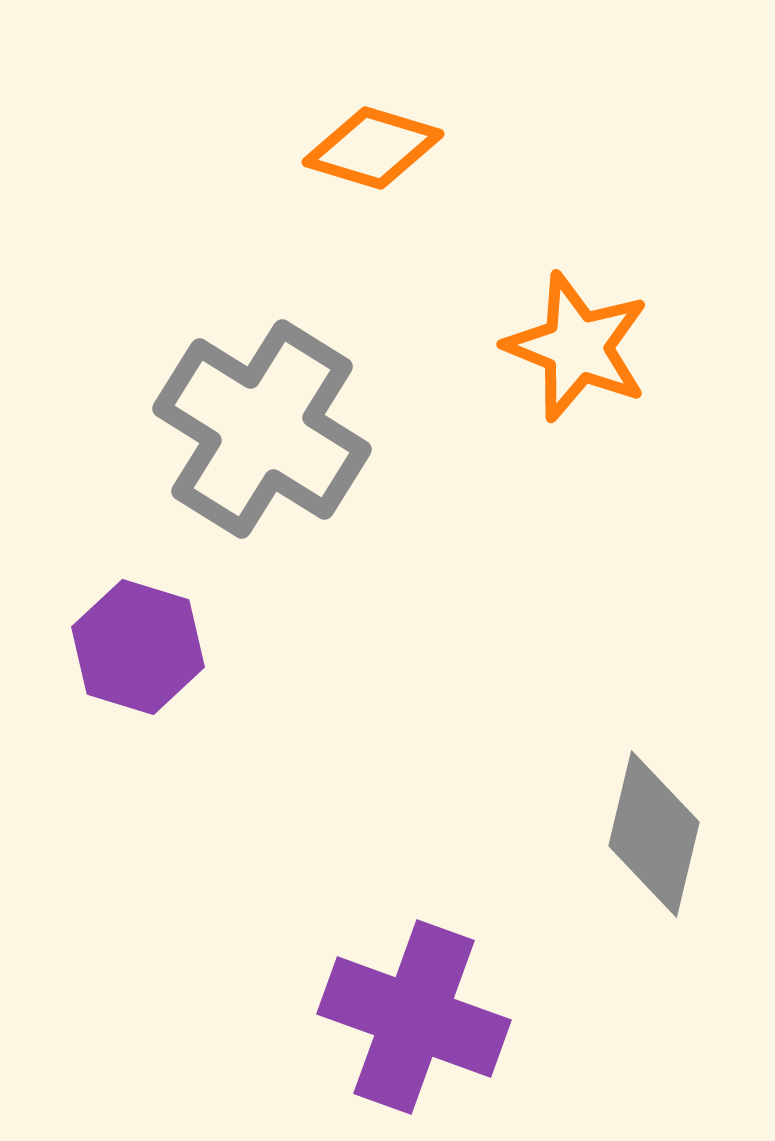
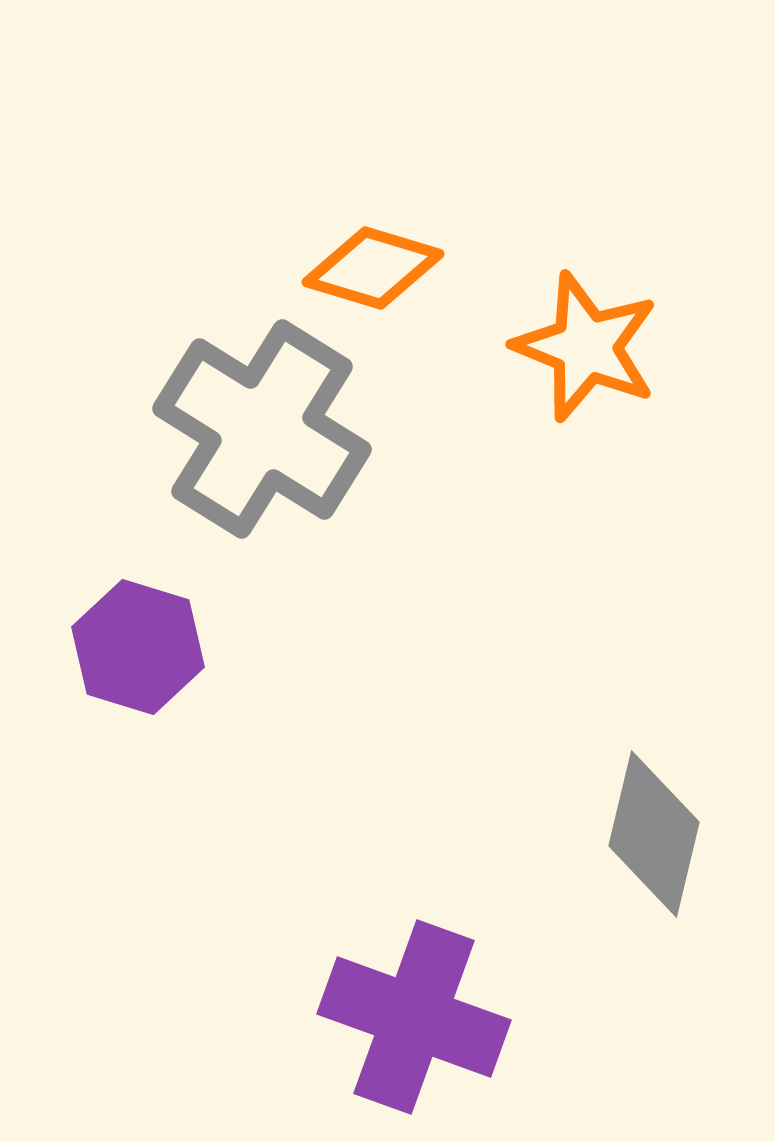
orange diamond: moved 120 px down
orange star: moved 9 px right
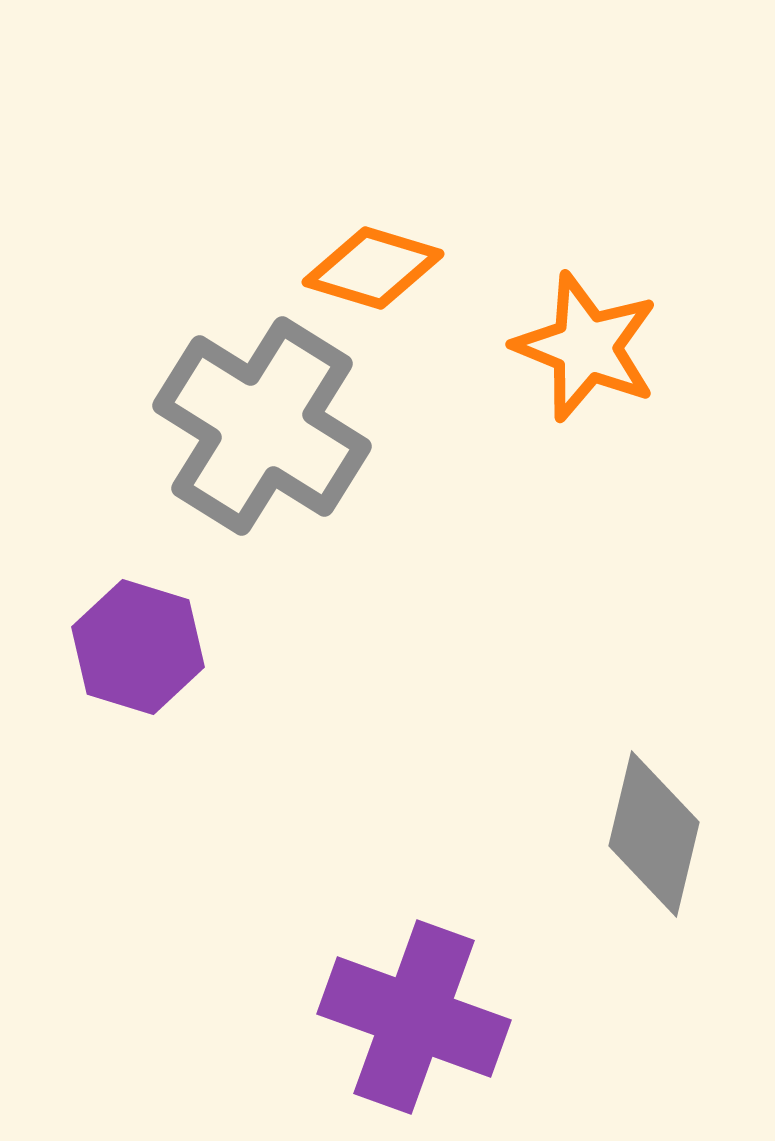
gray cross: moved 3 px up
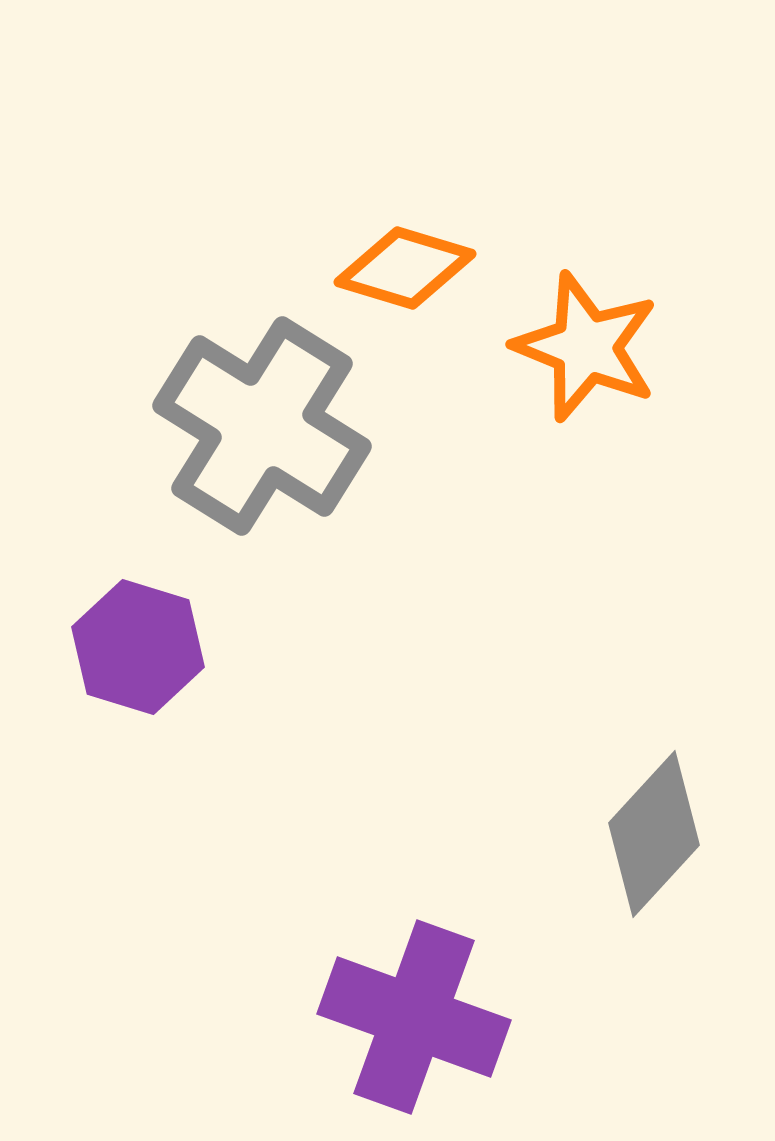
orange diamond: moved 32 px right
gray diamond: rotated 29 degrees clockwise
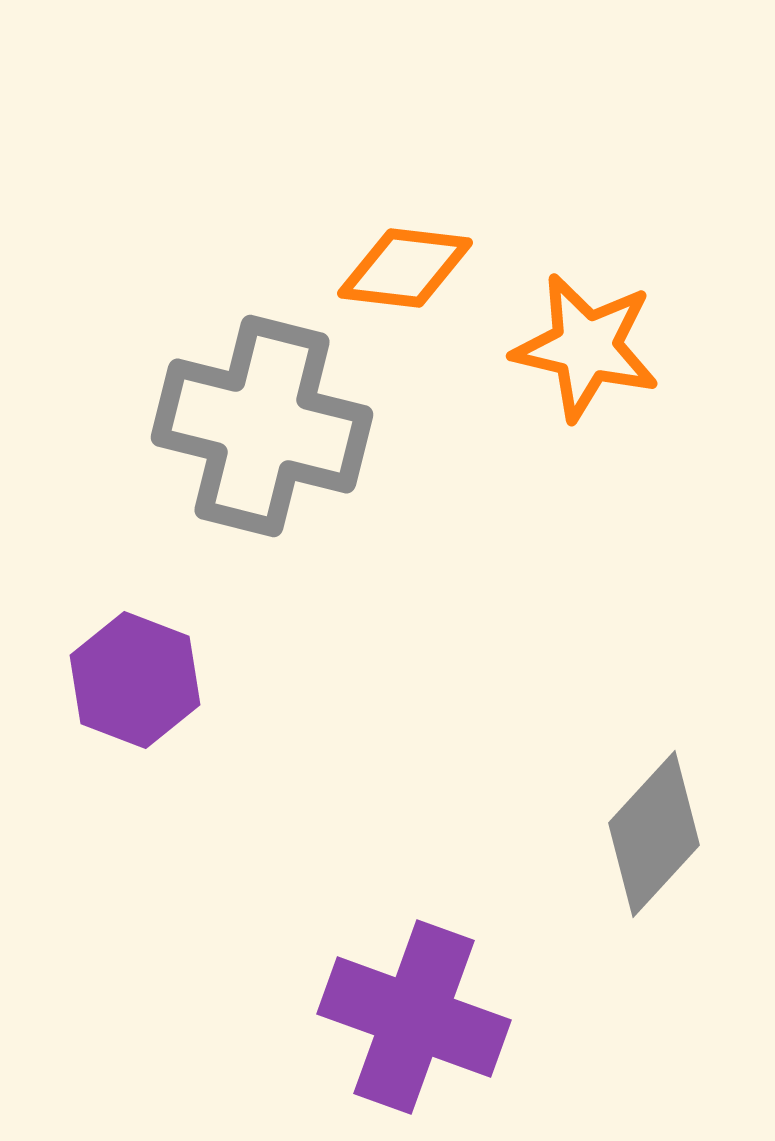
orange diamond: rotated 10 degrees counterclockwise
orange star: rotated 9 degrees counterclockwise
gray cross: rotated 18 degrees counterclockwise
purple hexagon: moved 3 px left, 33 px down; rotated 4 degrees clockwise
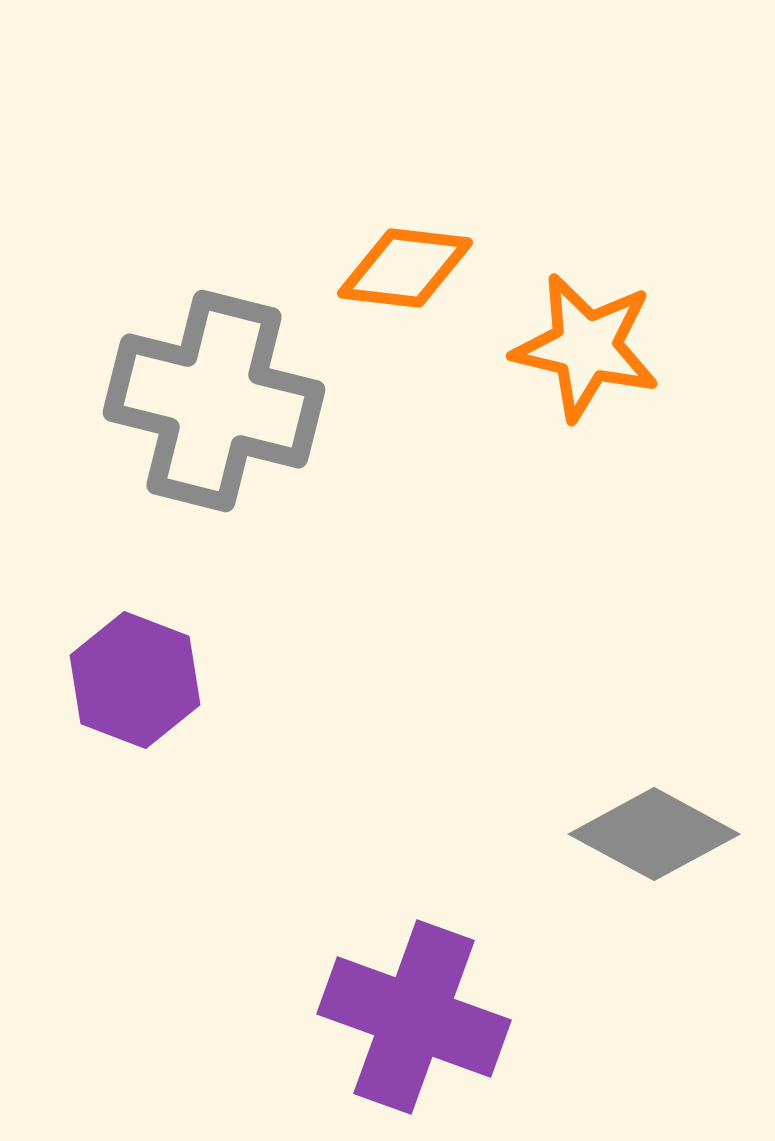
gray cross: moved 48 px left, 25 px up
gray diamond: rotated 76 degrees clockwise
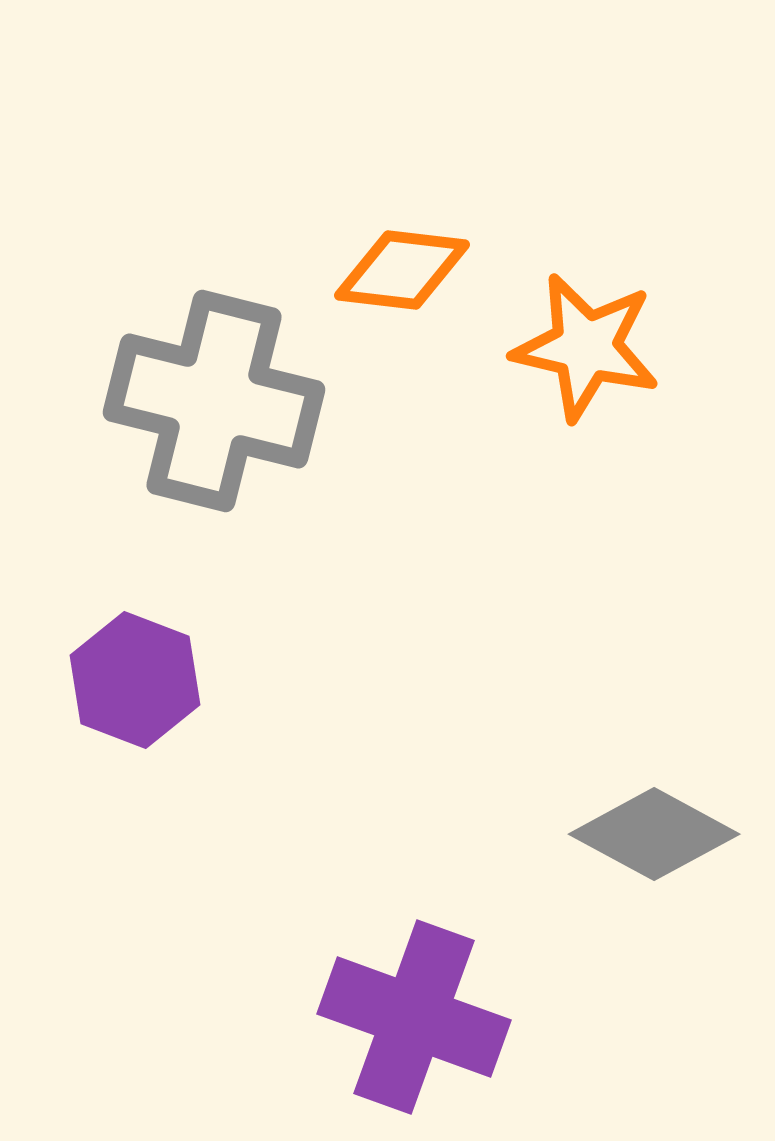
orange diamond: moved 3 px left, 2 px down
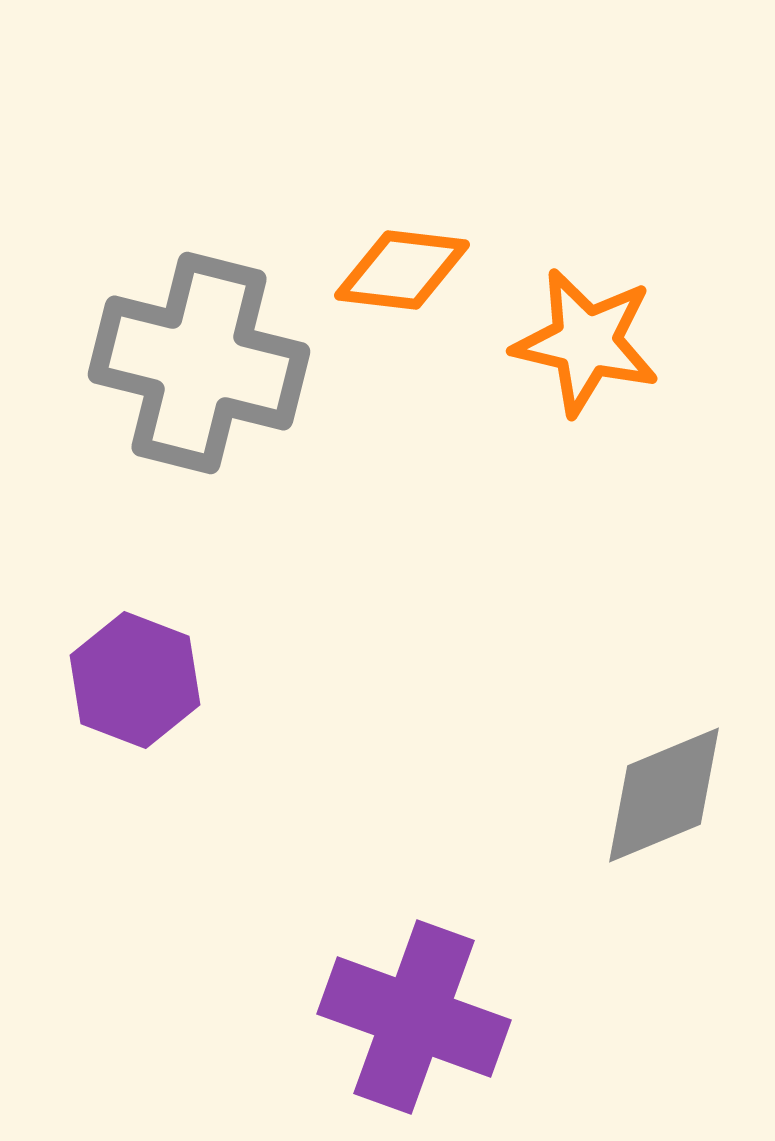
orange star: moved 5 px up
gray cross: moved 15 px left, 38 px up
gray diamond: moved 10 px right, 39 px up; rotated 51 degrees counterclockwise
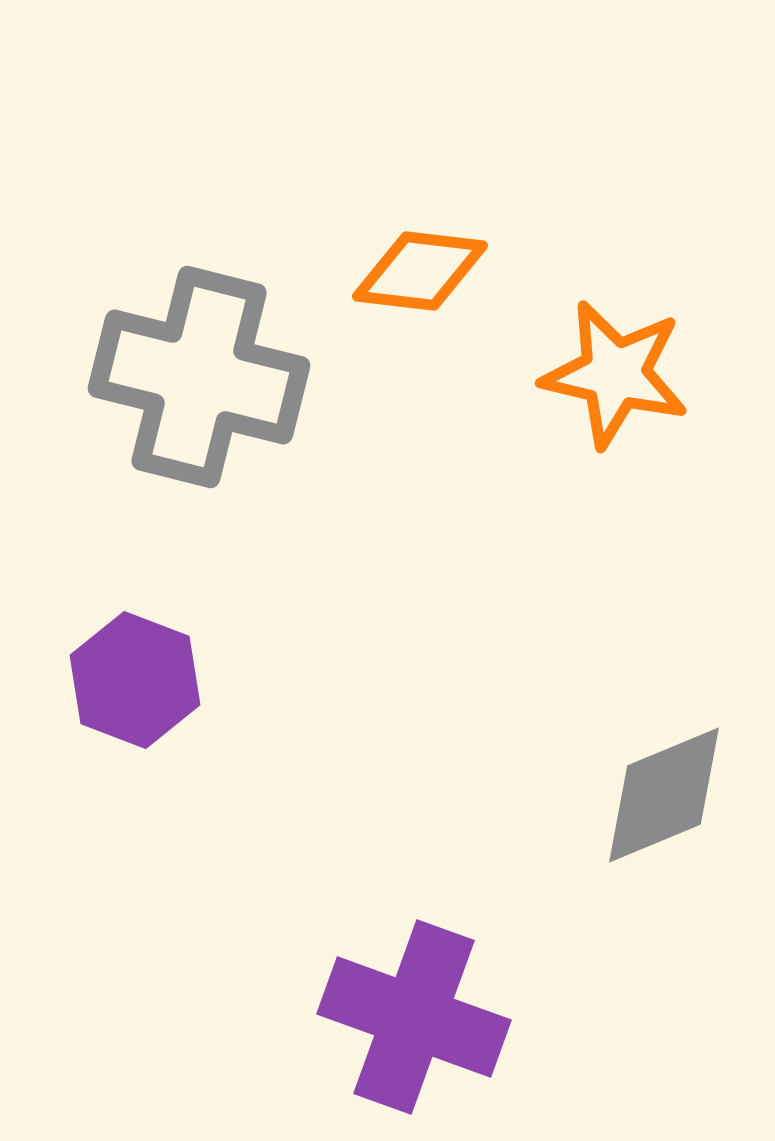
orange diamond: moved 18 px right, 1 px down
orange star: moved 29 px right, 32 px down
gray cross: moved 14 px down
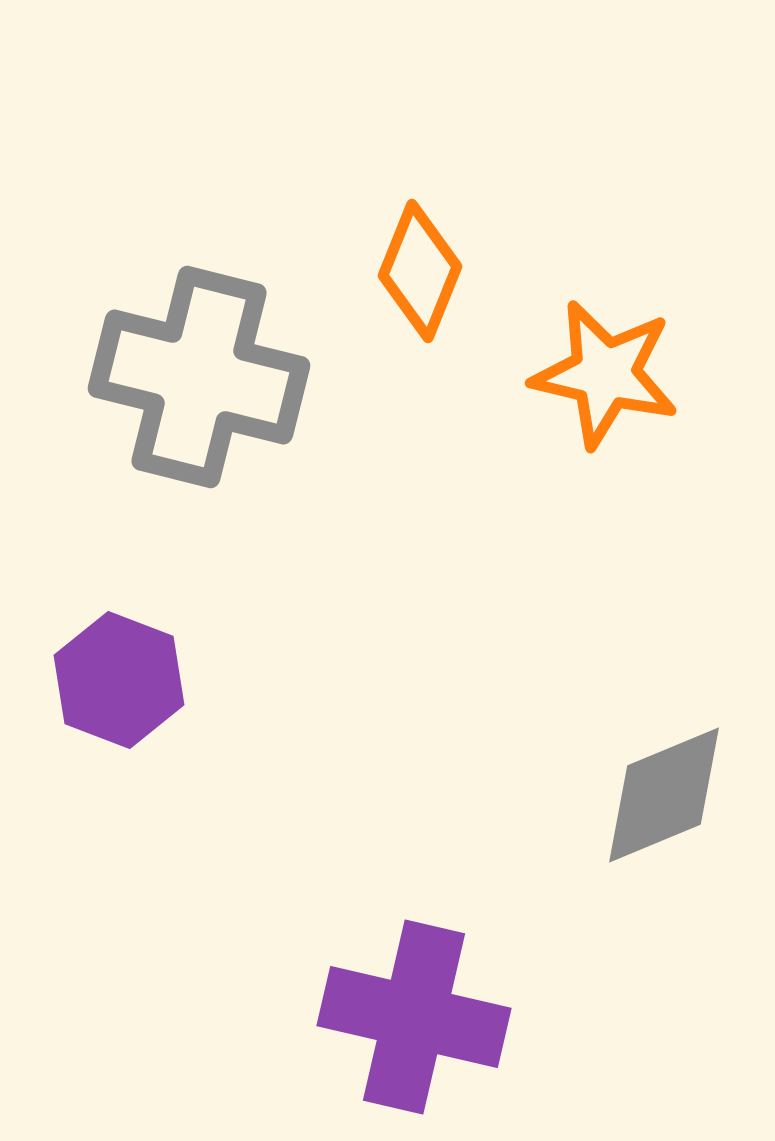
orange diamond: rotated 75 degrees counterclockwise
orange star: moved 10 px left
purple hexagon: moved 16 px left
purple cross: rotated 7 degrees counterclockwise
